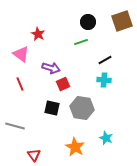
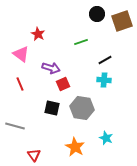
black circle: moved 9 px right, 8 px up
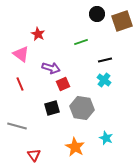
black line: rotated 16 degrees clockwise
cyan cross: rotated 32 degrees clockwise
black square: rotated 28 degrees counterclockwise
gray line: moved 2 px right
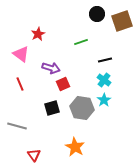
red star: rotated 16 degrees clockwise
cyan star: moved 2 px left, 38 px up; rotated 16 degrees clockwise
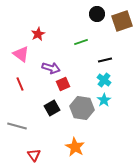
black square: rotated 14 degrees counterclockwise
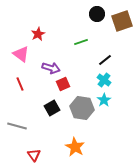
black line: rotated 24 degrees counterclockwise
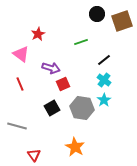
black line: moved 1 px left
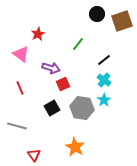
green line: moved 3 px left, 2 px down; rotated 32 degrees counterclockwise
red line: moved 4 px down
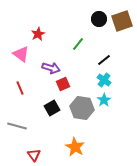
black circle: moved 2 px right, 5 px down
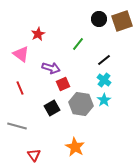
gray hexagon: moved 1 px left, 4 px up
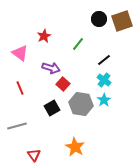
red star: moved 6 px right, 2 px down
pink triangle: moved 1 px left, 1 px up
red square: rotated 24 degrees counterclockwise
gray line: rotated 30 degrees counterclockwise
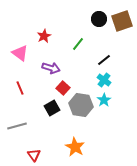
red square: moved 4 px down
gray hexagon: moved 1 px down
